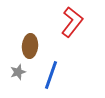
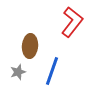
blue line: moved 1 px right, 4 px up
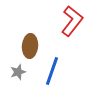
red L-shape: moved 1 px up
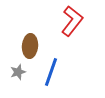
blue line: moved 1 px left, 1 px down
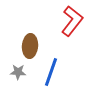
gray star: rotated 21 degrees clockwise
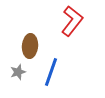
gray star: rotated 21 degrees counterclockwise
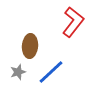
red L-shape: moved 1 px right, 1 px down
blue line: rotated 28 degrees clockwise
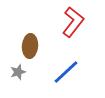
blue line: moved 15 px right
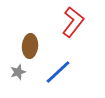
blue line: moved 8 px left
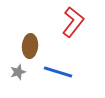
blue line: rotated 60 degrees clockwise
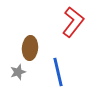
brown ellipse: moved 2 px down
blue line: rotated 60 degrees clockwise
